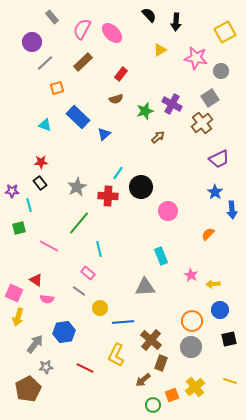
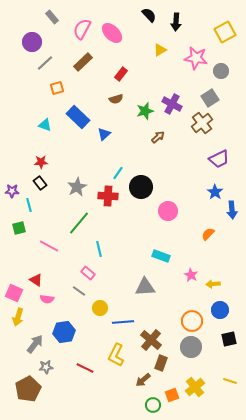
cyan rectangle at (161, 256): rotated 48 degrees counterclockwise
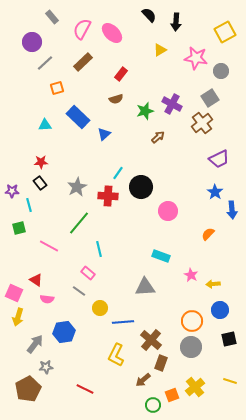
cyan triangle at (45, 125): rotated 24 degrees counterclockwise
red line at (85, 368): moved 21 px down
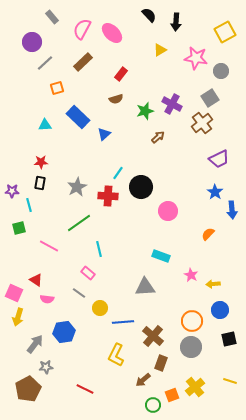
black rectangle at (40, 183): rotated 48 degrees clockwise
green line at (79, 223): rotated 15 degrees clockwise
gray line at (79, 291): moved 2 px down
brown cross at (151, 340): moved 2 px right, 4 px up
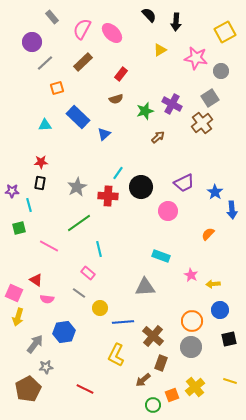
purple trapezoid at (219, 159): moved 35 px left, 24 px down
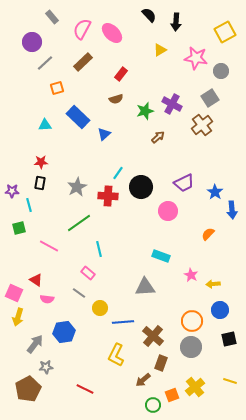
brown cross at (202, 123): moved 2 px down
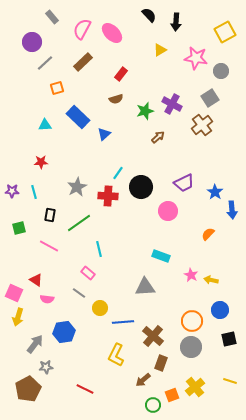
black rectangle at (40, 183): moved 10 px right, 32 px down
cyan line at (29, 205): moved 5 px right, 13 px up
yellow arrow at (213, 284): moved 2 px left, 4 px up; rotated 16 degrees clockwise
